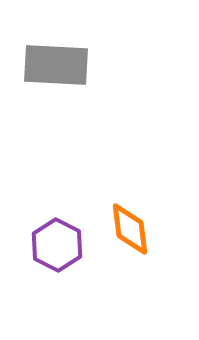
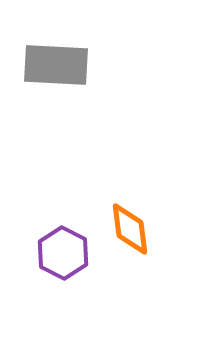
purple hexagon: moved 6 px right, 8 px down
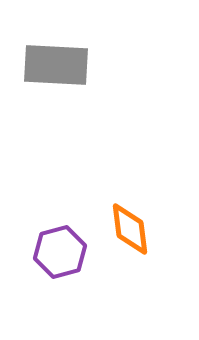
purple hexagon: moved 3 px left, 1 px up; rotated 18 degrees clockwise
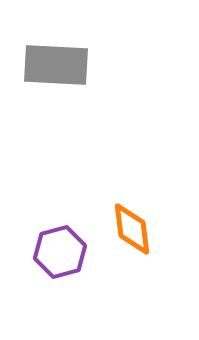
orange diamond: moved 2 px right
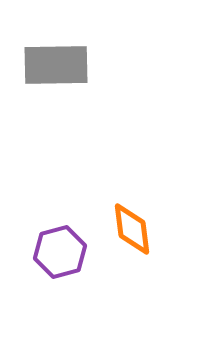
gray rectangle: rotated 4 degrees counterclockwise
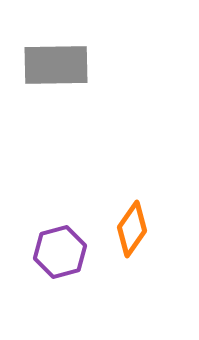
orange diamond: rotated 42 degrees clockwise
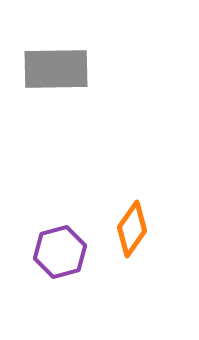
gray rectangle: moved 4 px down
